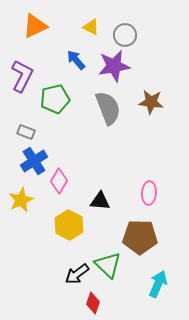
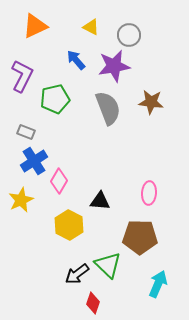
gray circle: moved 4 px right
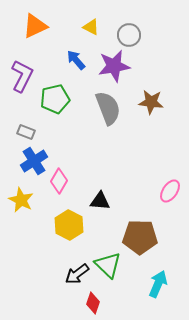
pink ellipse: moved 21 px right, 2 px up; rotated 30 degrees clockwise
yellow star: rotated 20 degrees counterclockwise
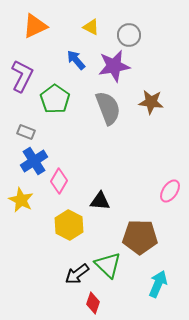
green pentagon: rotated 24 degrees counterclockwise
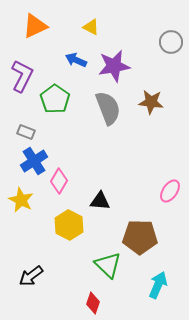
gray circle: moved 42 px right, 7 px down
blue arrow: rotated 25 degrees counterclockwise
black arrow: moved 46 px left, 2 px down
cyan arrow: moved 1 px down
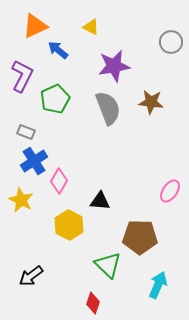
blue arrow: moved 18 px left, 10 px up; rotated 15 degrees clockwise
green pentagon: rotated 12 degrees clockwise
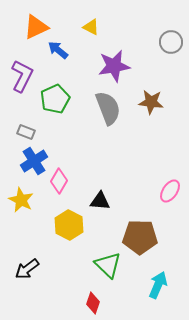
orange triangle: moved 1 px right, 1 px down
black arrow: moved 4 px left, 7 px up
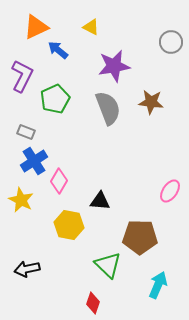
yellow hexagon: rotated 16 degrees counterclockwise
black arrow: rotated 25 degrees clockwise
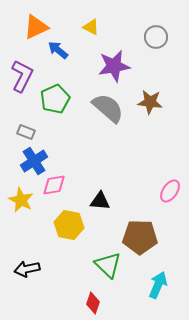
gray circle: moved 15 px left, 5 px up
brown star: moved 1 px left
gray semicircle: rotated 28 degrees counterclockwise
pink diamond: moved 5 px left, 4 px down; rotated 50 degrees clockwise
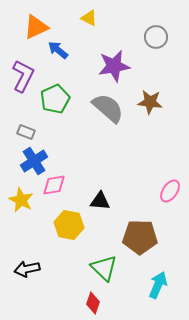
yellow triangle: moved 2 px left, 9 px up
purple L-shape: moved 1 px right
green triangle: moved 4 px left, 3 px down
